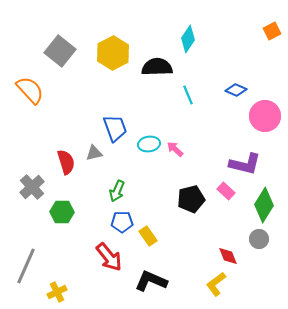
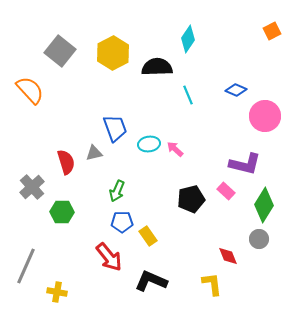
yellow L-shape: moved 4 px left; rotated 120 degrees clockwise
yellow cross: rotated 36 degrees clockwise
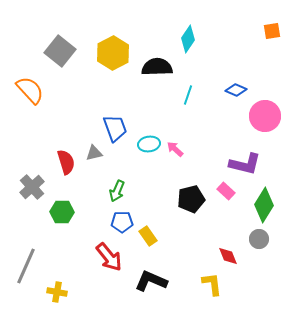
orange square: rotated 18 degrees clockwise
cyan line: rotated 42 degrees clockwise
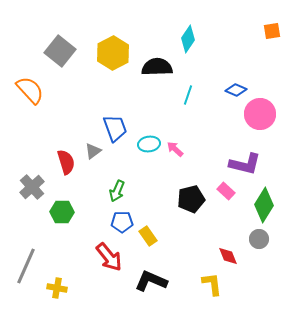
pink circle: moved 5 px left, 2 px up
gray triangle: moved 1 px left, 2 px up; rotated 24 degrees counterclockwise
yellow cross: moved 4 px up
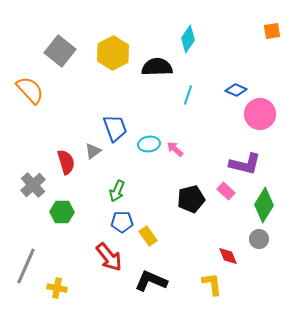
gray cross: moved 1 px right, 2 px up
